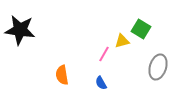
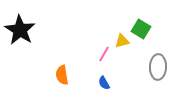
black star: rotated 24 degrees clockwise
gray ellipse: rotated 15 degrees counterclockwise
blue semicircle: moved 3 px right
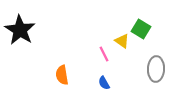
yellow triangle: rotated 49 degrees clockwise
pink line: rotated 56 degrees counterclockwise
gray ellipse: moved 2 px left, 2 px down
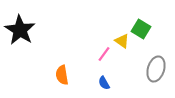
pink line: rotated 63 degrees clockwise
gray ellipse: rotated 15 degrees clockwise
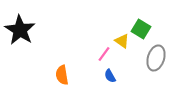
gray ellipse: moved 11 px up
blue semicircle: moved 6 px right, 7 px up
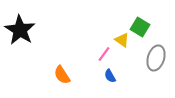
green square: moved 1 px left, 2 px up
yellow triangle: moved 1 px up
orange semicircle: rotated 24 degrees counterclockwise
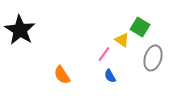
gray ellipse: moved 3 px left
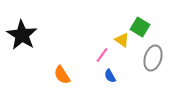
black star: moved 2 px right, 5 px down
pink line: moved 2 px left, 1 px down
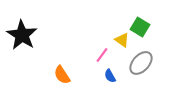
gray ellipse: moved 12 px left, 5 px down; rotated 25 degrees clockwise
